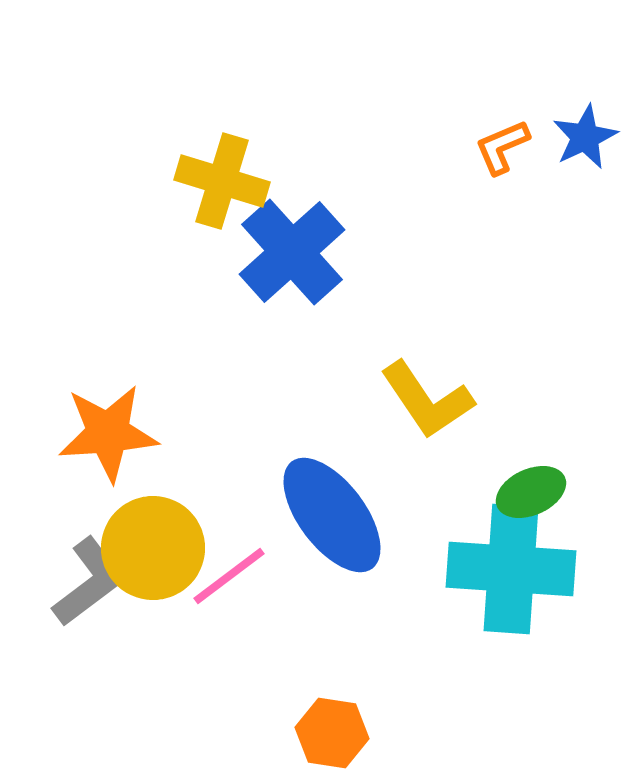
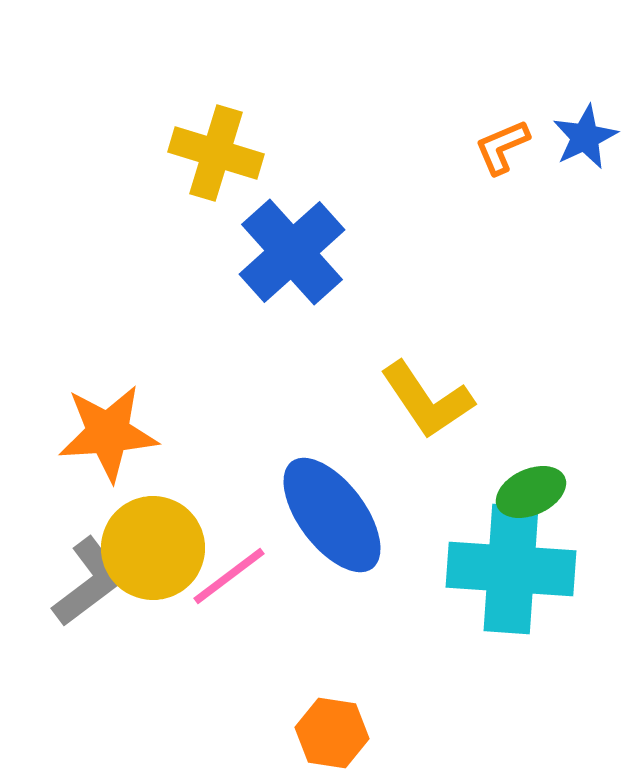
yellow cross: moved 6 px left, 28 px up
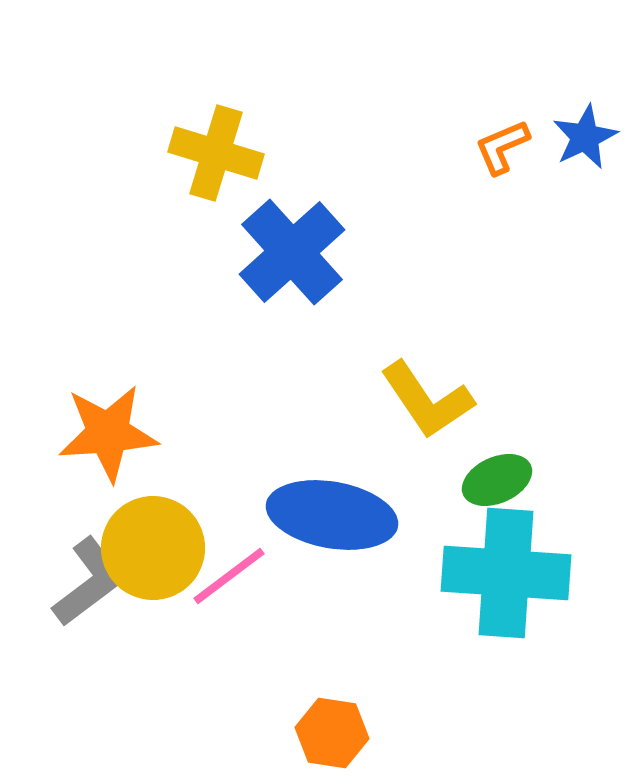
green ellipse: moved 34 px left, 12 px up
blue ellipse: rotated 43 degrees counterclockwise
cyan cross: moved 5 px left, 4 px down
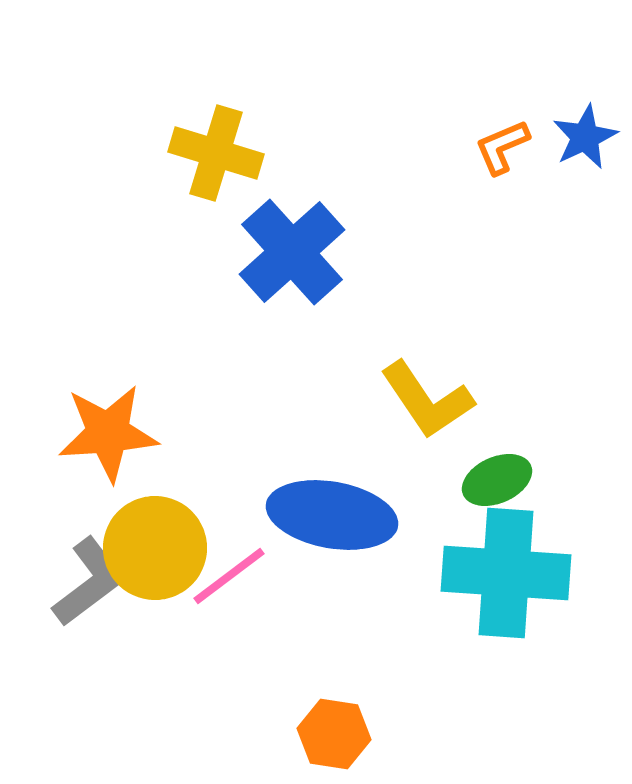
yellow circle: moved 2 px right
orange hexagon: moved 2 px right, 1 px down
